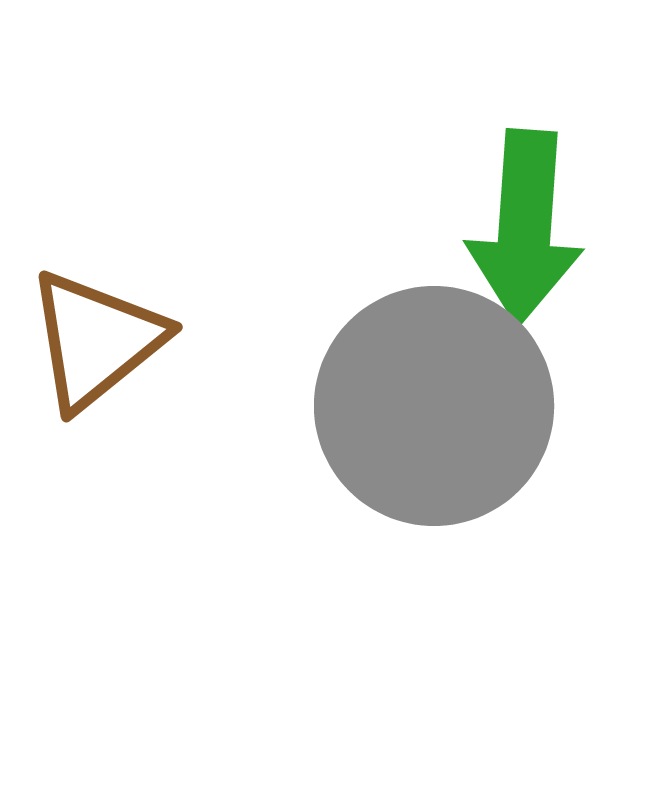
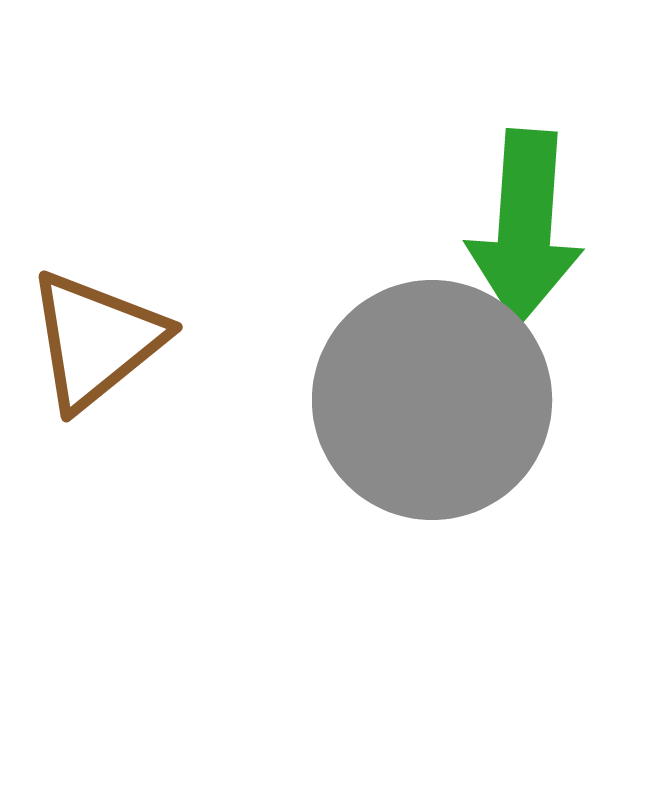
gray circle: moved 2 px left, 6 px up
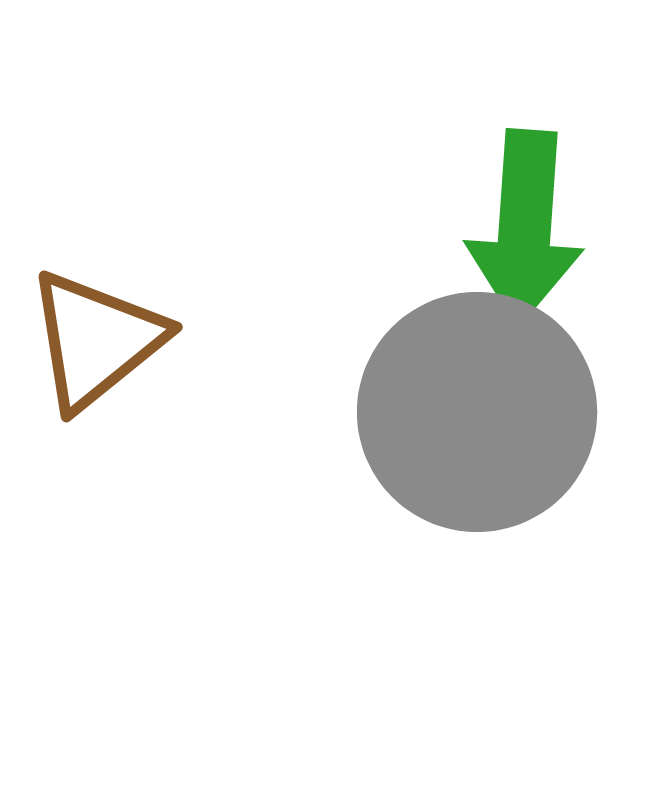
gray circle: moved 45 px right, 12 px down
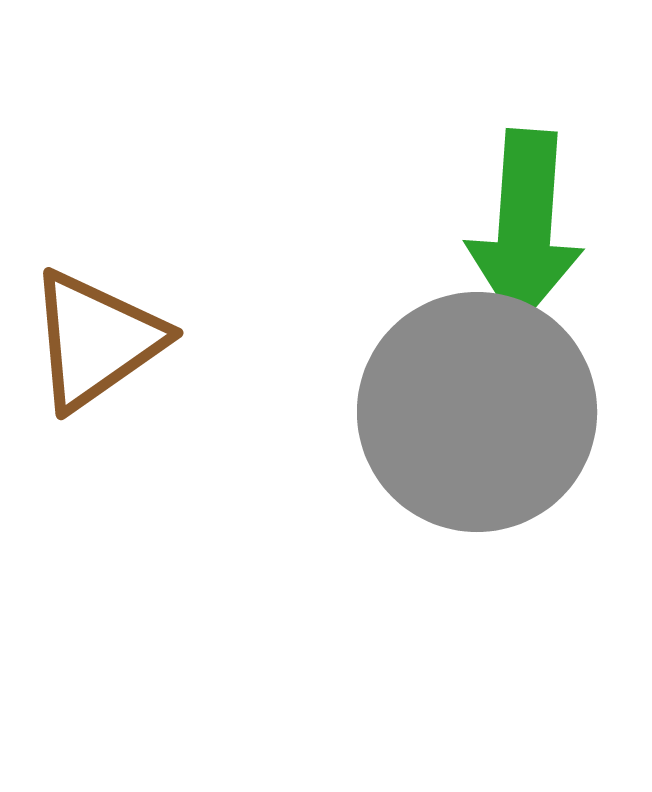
brown triangle: rotated 4 degrees clockwise
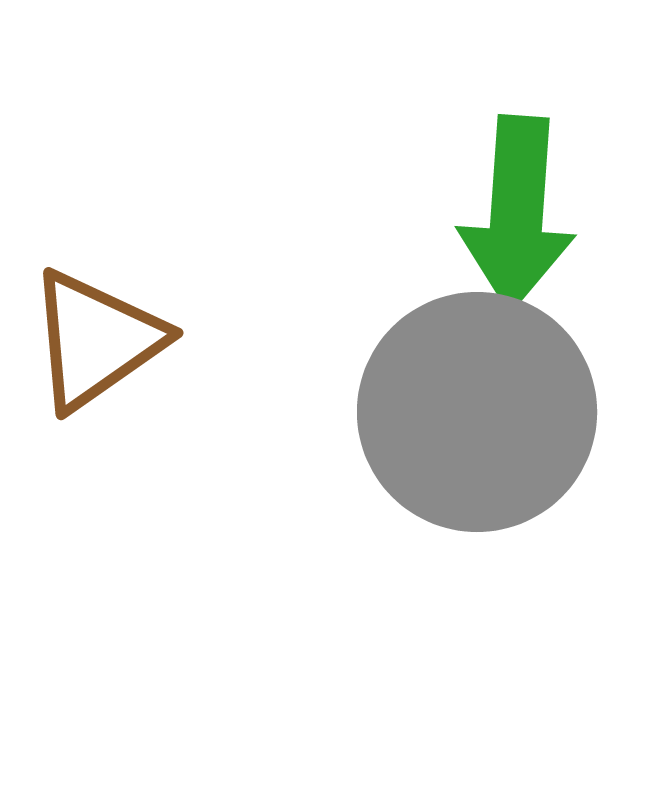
green arrow: moved 8 px left, 14 px up
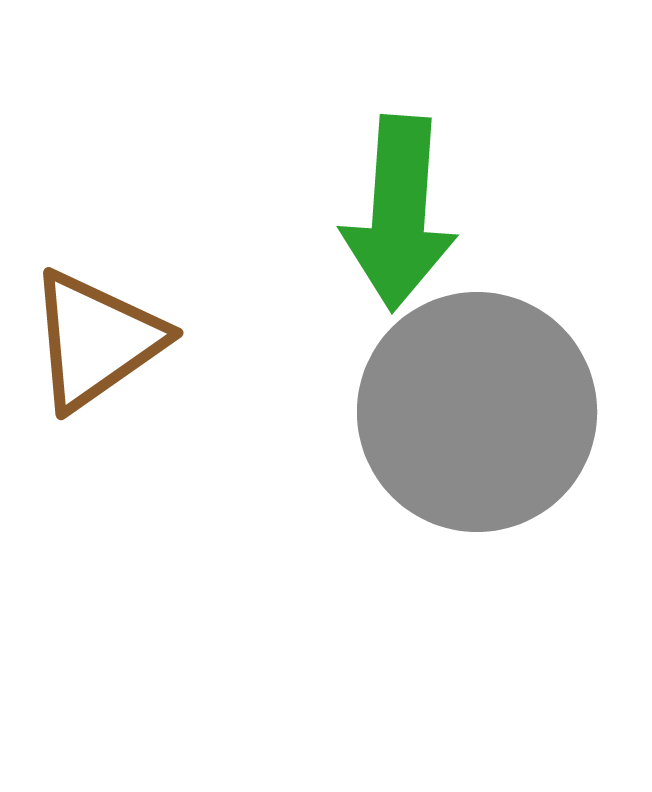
green arrow: moved 118 px left
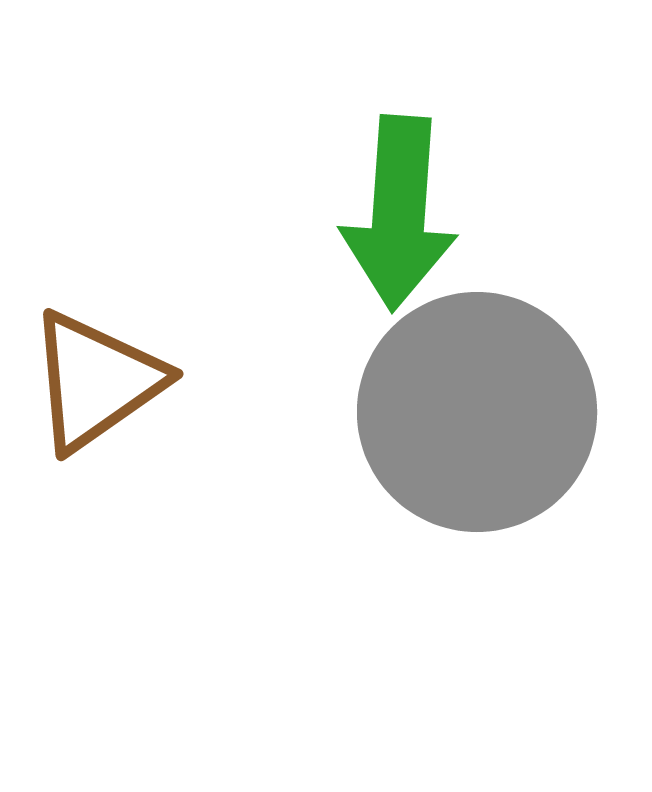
brown triangle: moved 41 px down
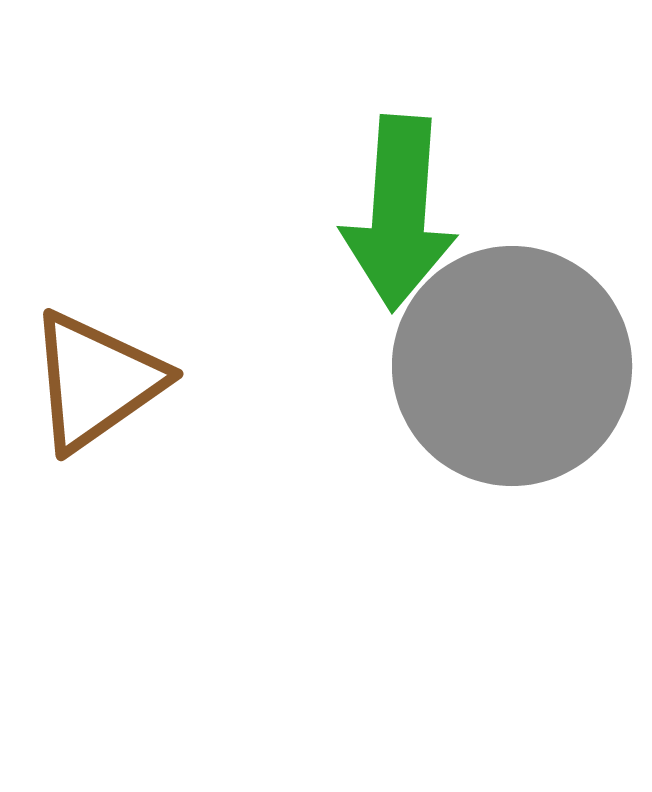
gray circle: moved 35 px right, 46 px up
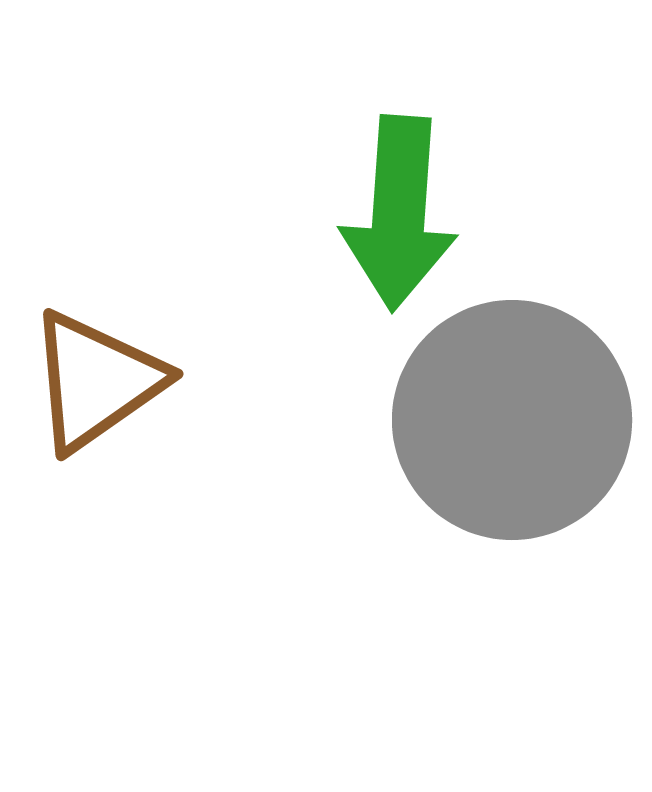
gray circle: moved 54 px down
